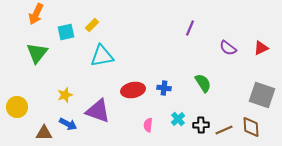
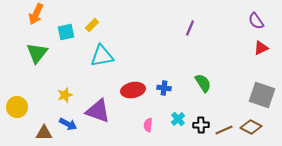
purple semicircle: moved 28 px right, 27 px up; rotated 18 degrees clockwise
brown diamond: rotated 60 degrees counterclockwise
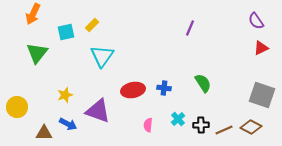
orange arrow: moved 3 px left
cyan triangle: rotated 45 degrees counterclockwise
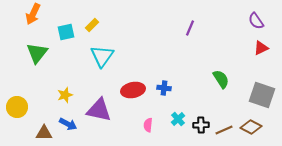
green semicircle: moved 18 px right, 4 px up
purple triangle: moved 1 px right, 1 px up; rotated 8 degrees counterclockwise
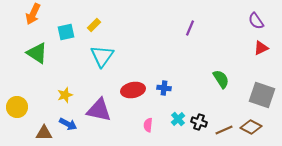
yellow rectangle: moved 2 px right
green triangle: rotated 35 degrees counterclockwise
black cross: moved 2 px left, 3 px up; rotated 21 degrees clockwise
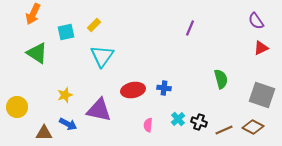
green semicircle: rotated 18 degrees clockwise
brown diamond: moved 2 px right
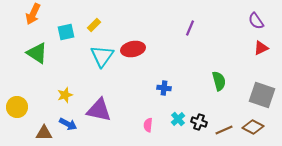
green semicircle: moved 2 px left, 2 px down
red ellipse: moved 41 px up
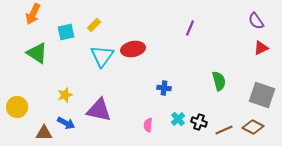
blue arrow: moved 2 px left, 1 px up
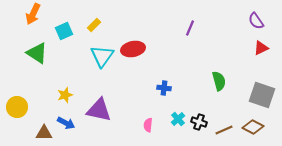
cyan square: moved 2 px left, 1 px up; rotated 12 degrees counterclockwise
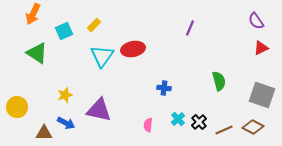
black cross: rotated 28 degrees clockwise
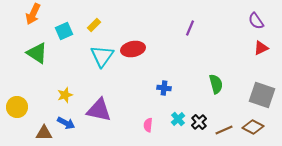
green semicircle: moved 3 px left, 3 px down
